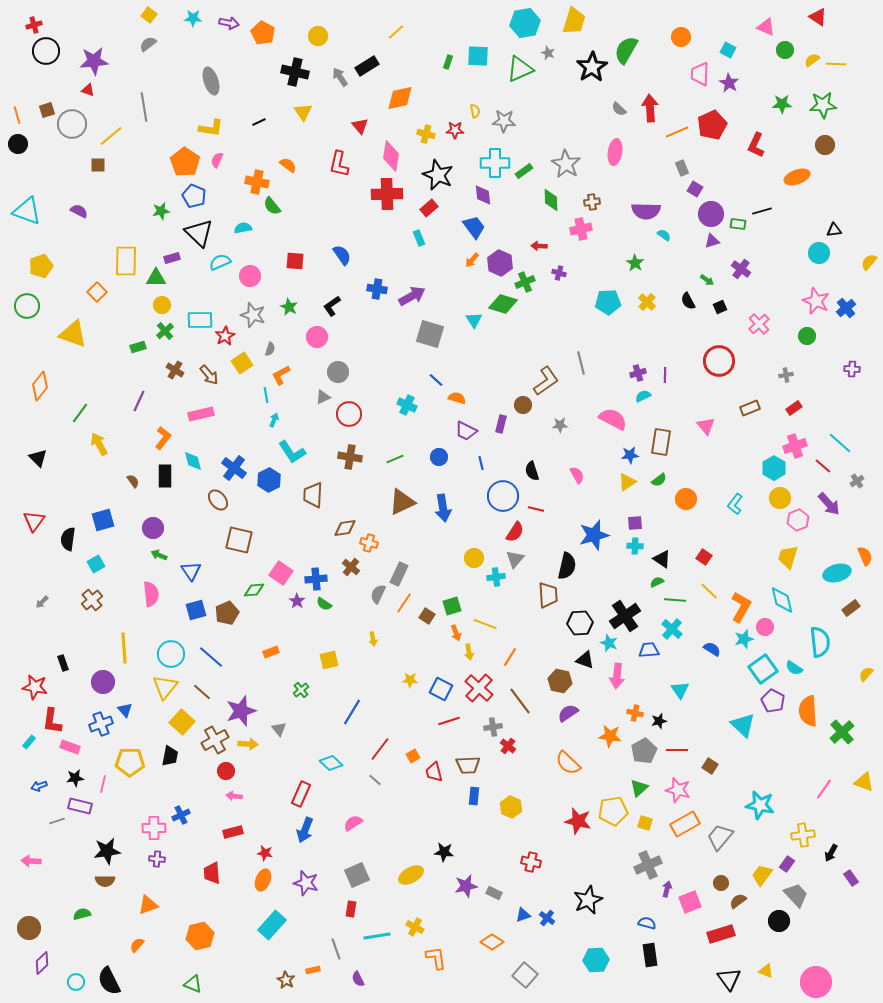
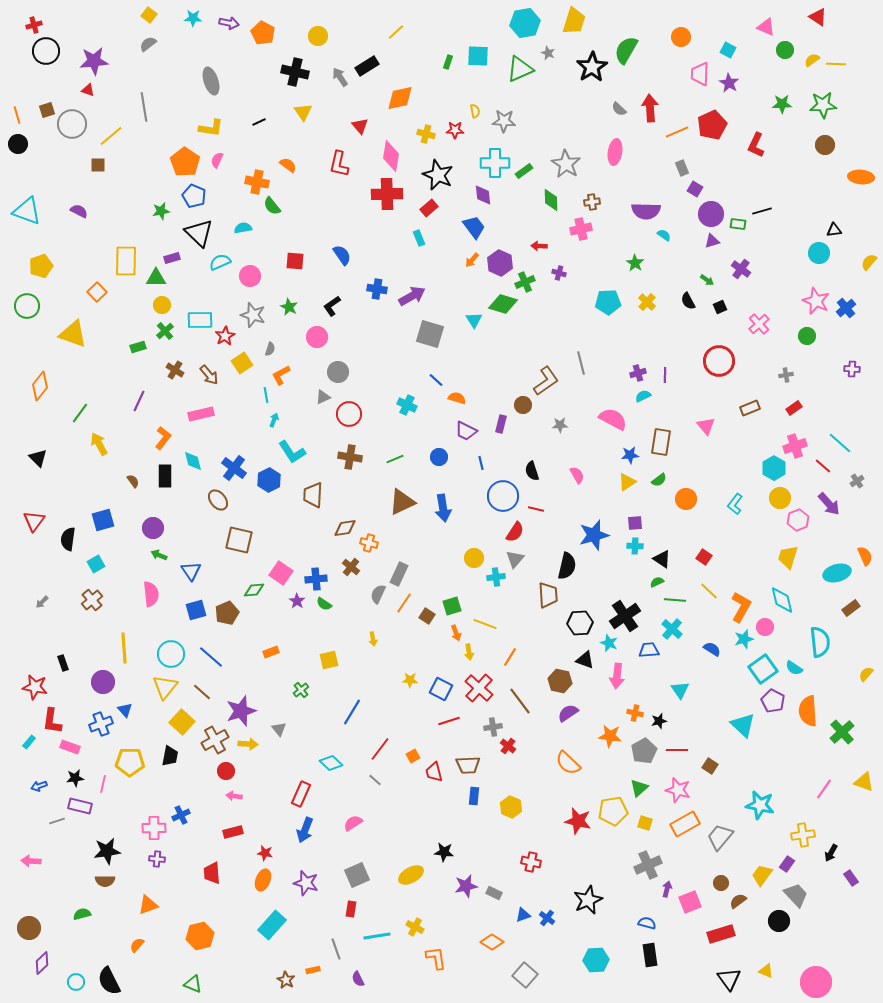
orange ellipse at (797, 177): moved 64 px right; rotated 25 degrees clockwise
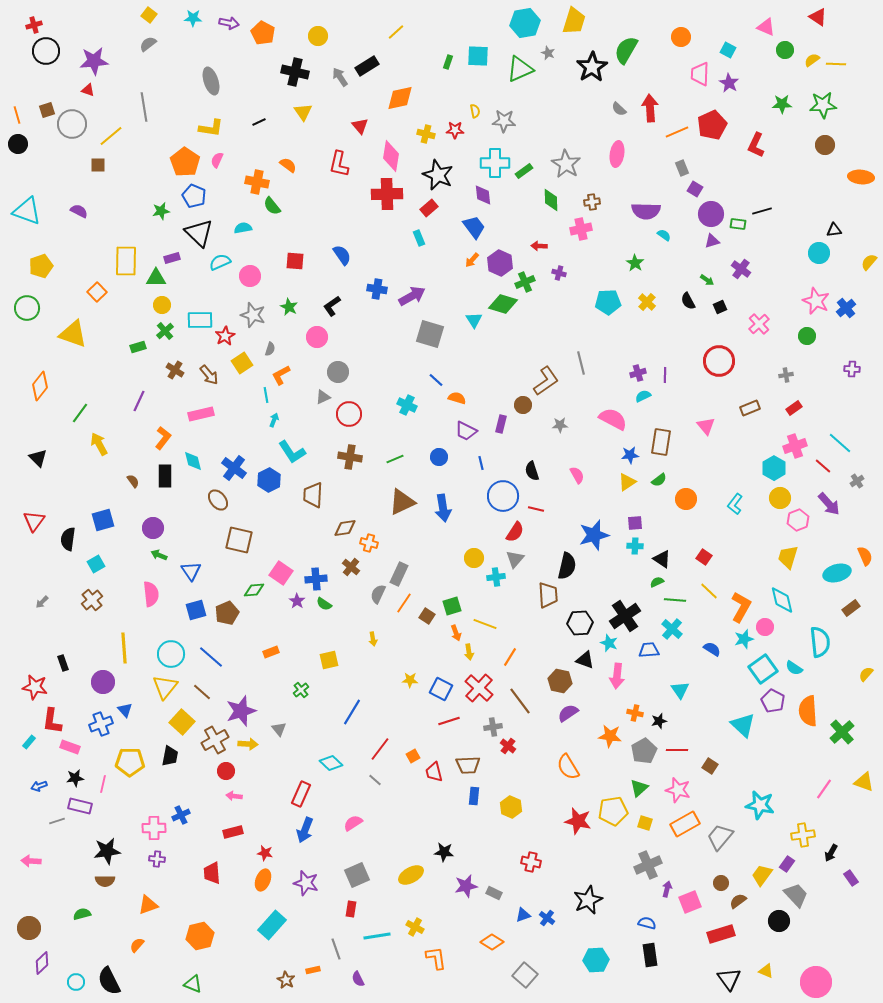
pink ellipse at (615, 152): moved 2 px right, 2 px down
green circle at (27, 306): moved 2 px down
orange semicircle at (568, 763): moved 4 px down; rotated 16 degrees clockwise
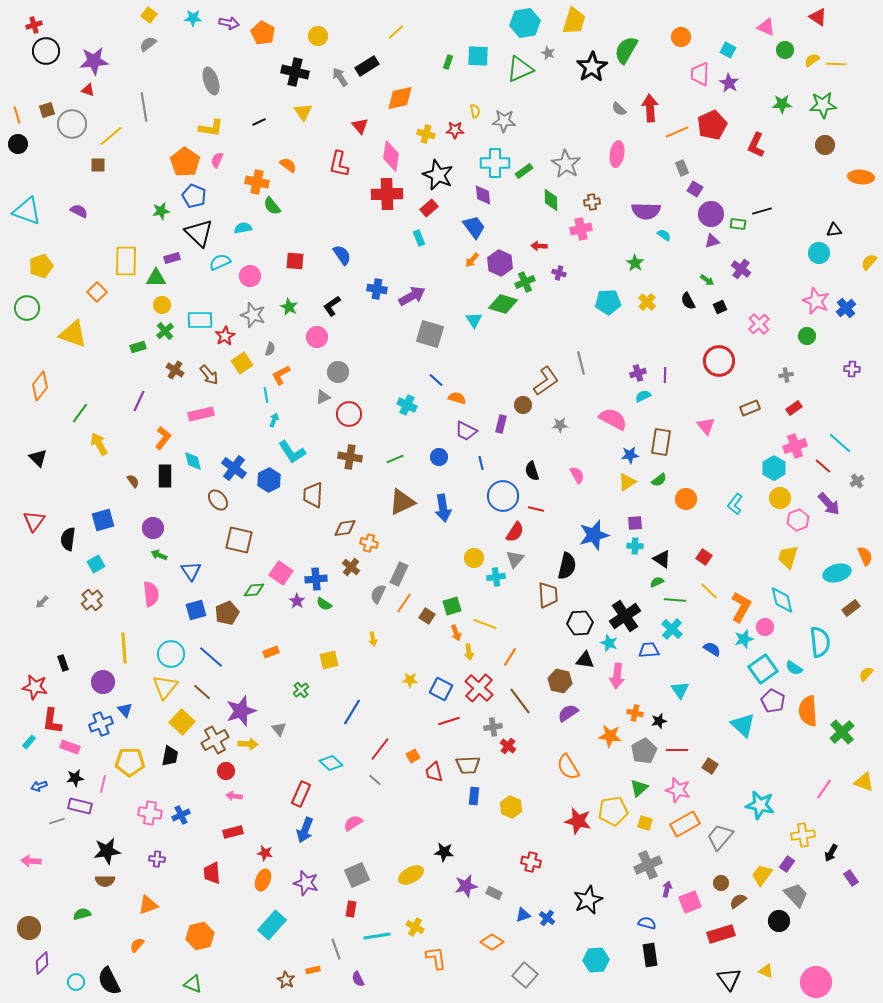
black triangle at (585, 660): rotated 12 degrees counterclockwise
pink cross at (154, 828): moved 4 px left, 15 px up; rotated 10 degrees clockwise
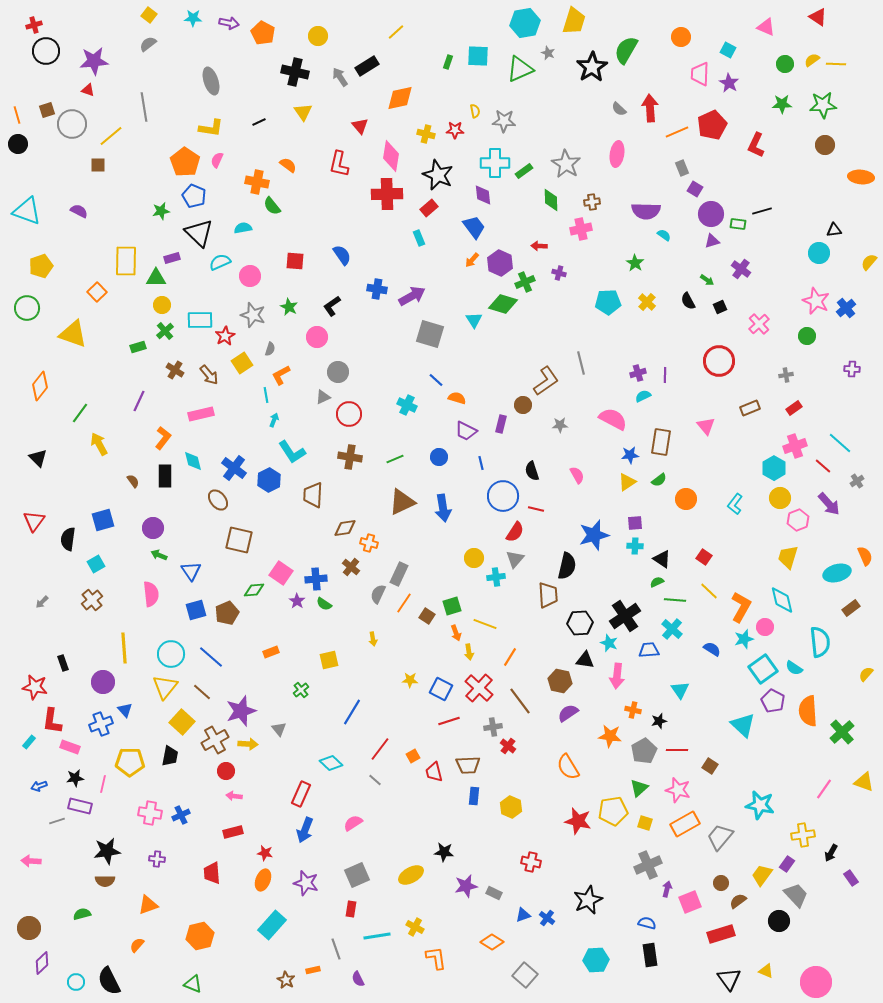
green circle at (785, 50): moved 14 px down
orange cross at (635, 713): moved 2 px left, 3 px up
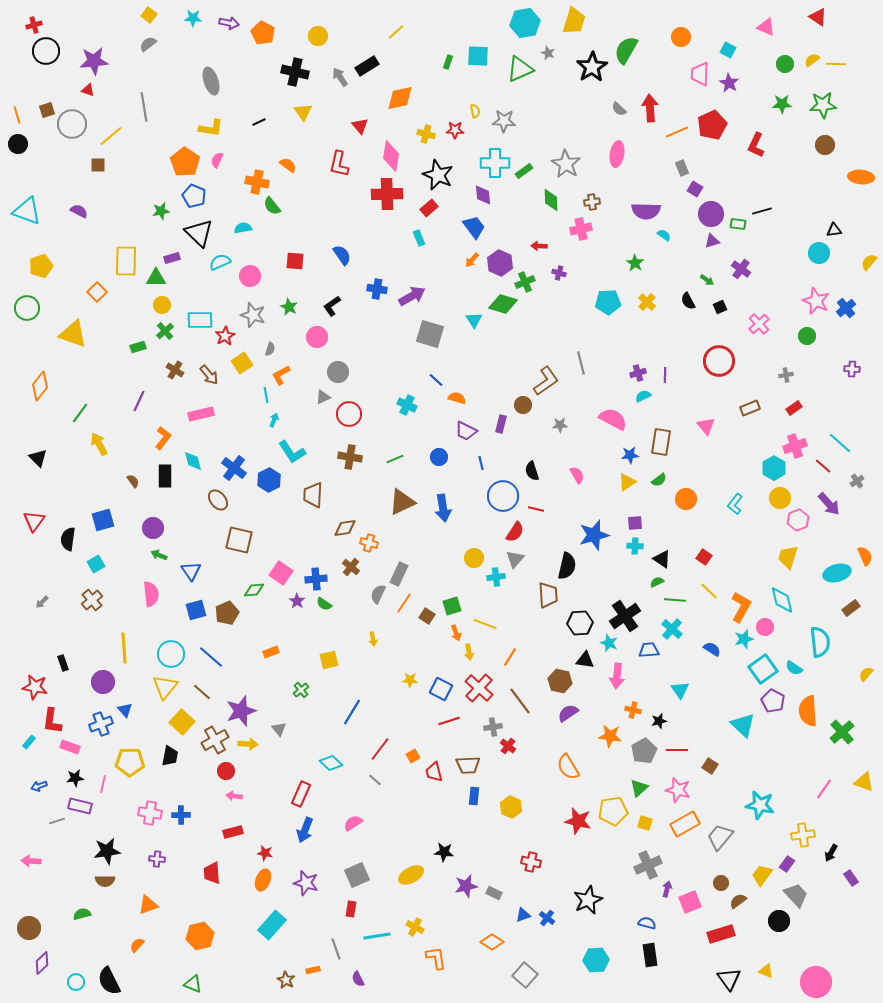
blue cross at (181, 815): rotated 24 degrees clockwise
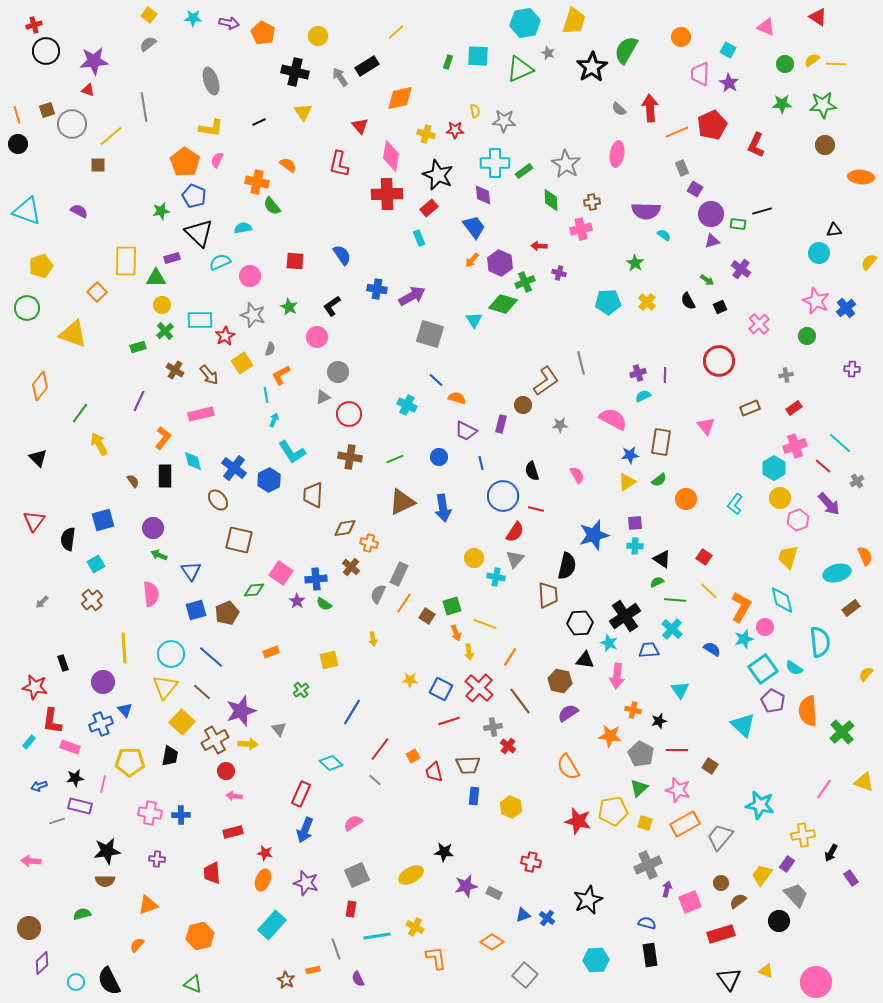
cyan cross at (496, 577): rotated 18 degrees clockwise
gray pentagon at (644, 751): moved 3 px left, 3 px down; rotated 15 degrees counterclockwise
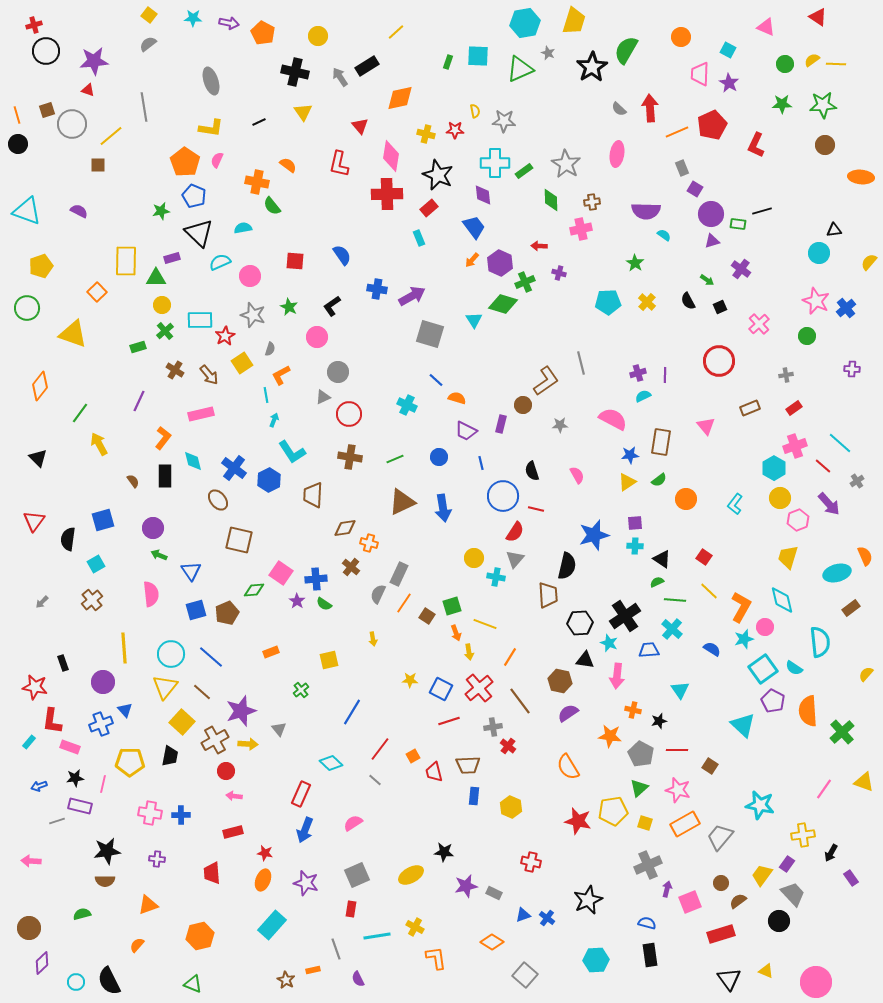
red cross at (479, 688): rotated 8 degrees clockwise
gray trapezoid at (796, 895): moved 3 px left, 1 px up
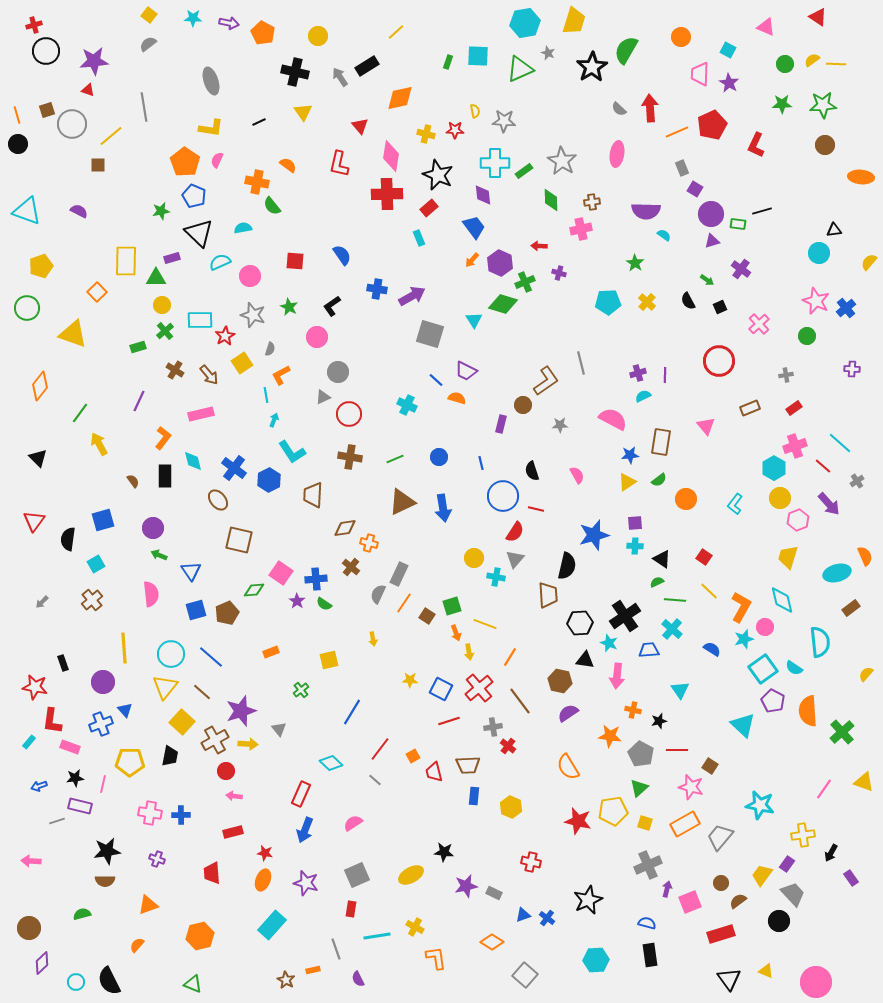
gray star at (566, 164): moved 4 px left, 3 px up
purple trapezoid at (466, 431): moved 60 px up
pink star at (678, 790): moved 13 px right, 3 px up
purple cross at (157, 859): rotated 14 degrees clockwise
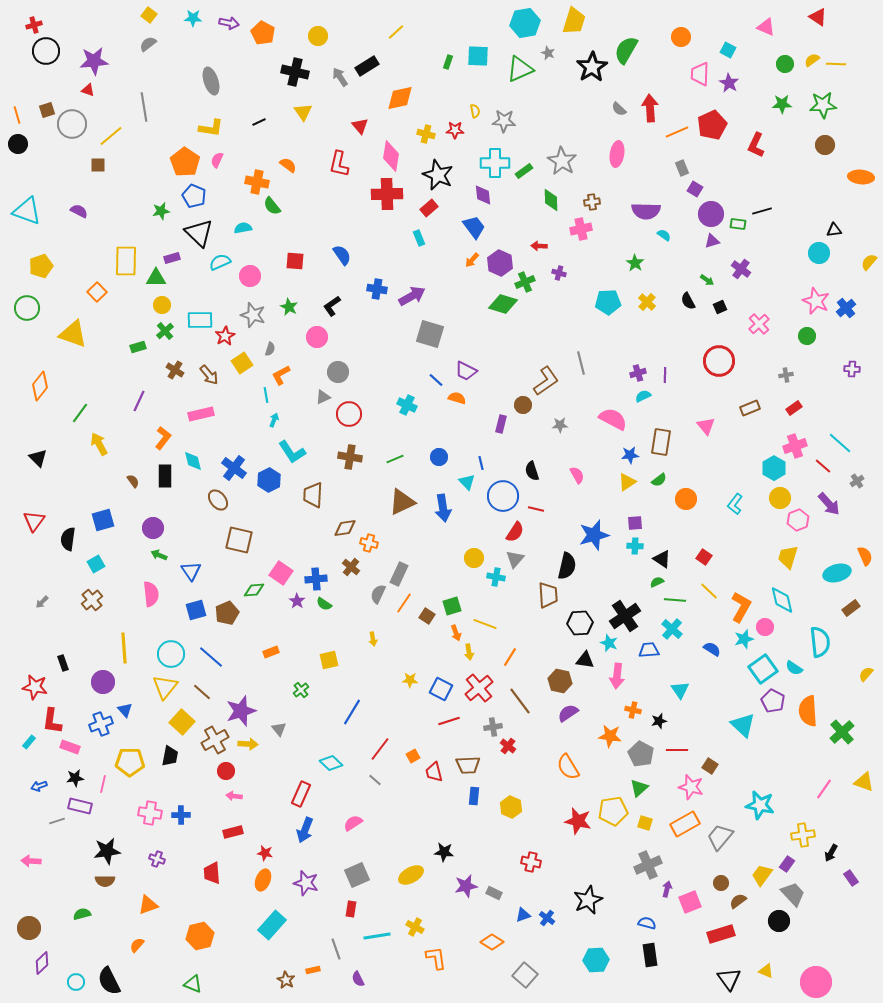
cyan triangle at (474, 320): moved 7 px left, 162 px down; rotated 12 degrees counterclockwise
